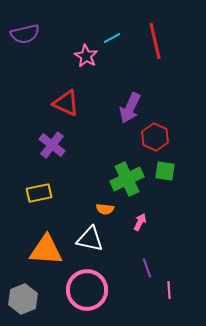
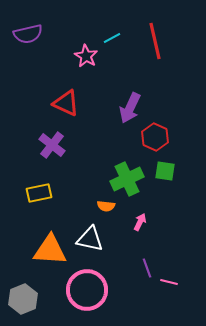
purple semicircle: moved 3 px right
orange semicircle: moved 1 px right, 3 px up
orange triangle: moved 4 px right
pink line: moved 8 px up; rotated 72 degrees counterclockwise
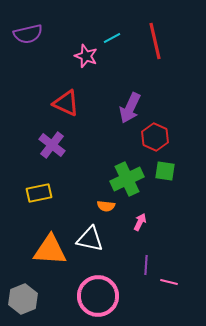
pink star: rotated 10 degrees counterclockwise
purple line: moved 1 px left, 3 px up; rotated 24 degrees clockwise
pink circle: moved 11 px right, 6 px down
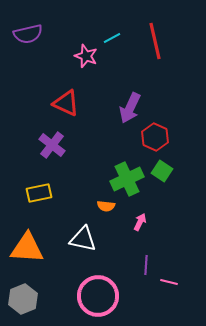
green square: moved 3 px left; rotated 25 degrees clockwise
white triangle: moved 7 px left
orange triangle: moved 23 px left, 2 px up
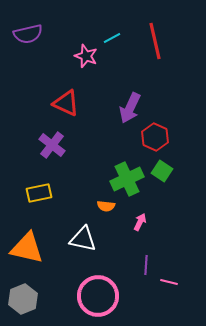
orange triangle: rotated 9 degrees clockwise
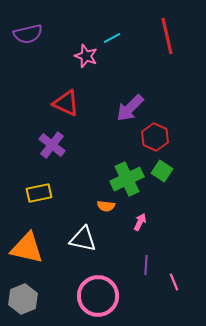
red line: moved 12 px right, 5 px up
purple arrow: rotated 20 degrees clockwise
pink line: moved 5 px right; rotated 54 degrees clockwise
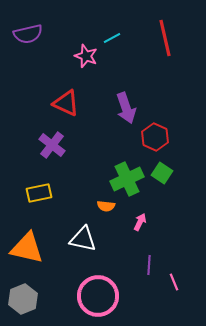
red line: moved 2 px left, 2 px down
purple arrow: moved 4 px left; rotated 64 degrees counterclockwise
green square: moved 2 px down
purple line: moved 3 px right
